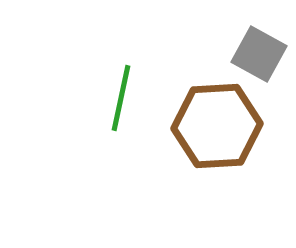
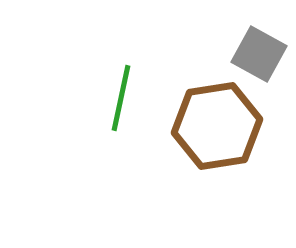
brown hexagon: rotated 6 degrees counterclockwise
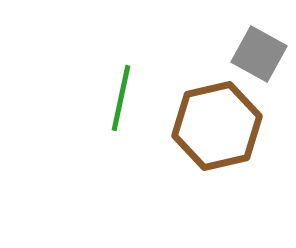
brown hexagon: rotated 4 degrees counterclockwise
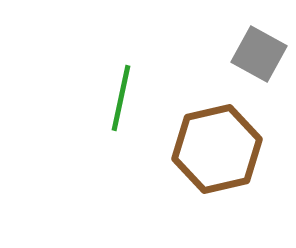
brown hexagon: moved 23 px down
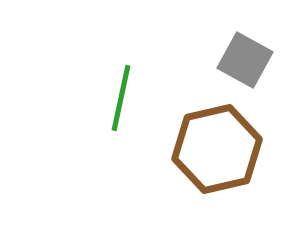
gray square: moved 14 px left, 6 px down
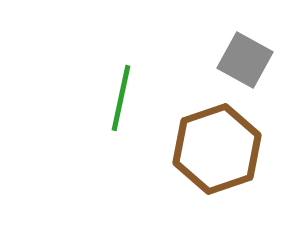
brown hexagon: rotated 6 degrees counterclockwise
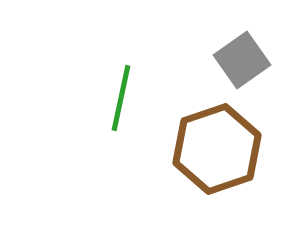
gray square: moved 3 px left; rotated 26 degrees clockwise
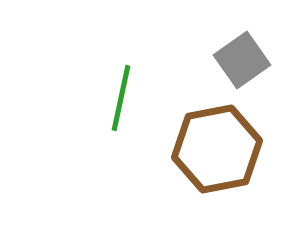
brown hexagon: rotated 8 degrees clockwise
